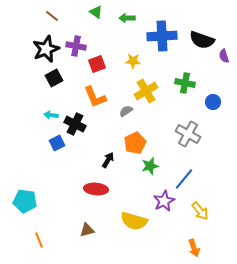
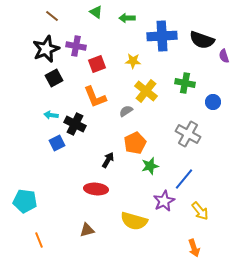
yellow cross: rotated 20 degrees counterclockwise
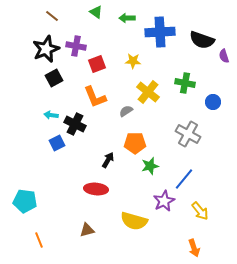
blue cross: moved 2 px left, 4 px up
yellow cross: moved 2 px right, 1 px down
orange pentagon: rotated 25 degrees clockwise
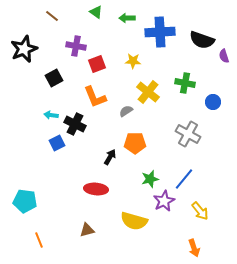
black star: moved 22 px left
black arrow: moved 2 px right, 3 px up
green star: moved 13 px down
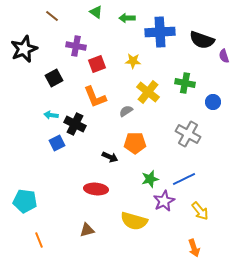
black arrow: rotated 84 degrees clockwise
blue line: rotated 25 degrees clockwise
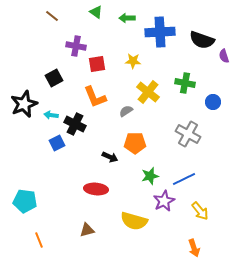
black star: moved 55 px down
red square: rotated 12 degrees clockwise
green star: moved 3 px up
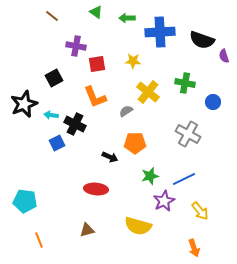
yellow semicircle: moved 4 px right, 5 px down
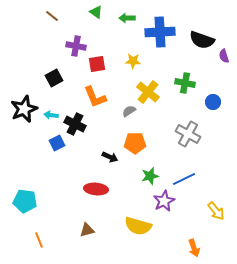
black star: moved 5 px down
gray semicircle: moved 3 px right
yellow arrow: moved 16 px right
